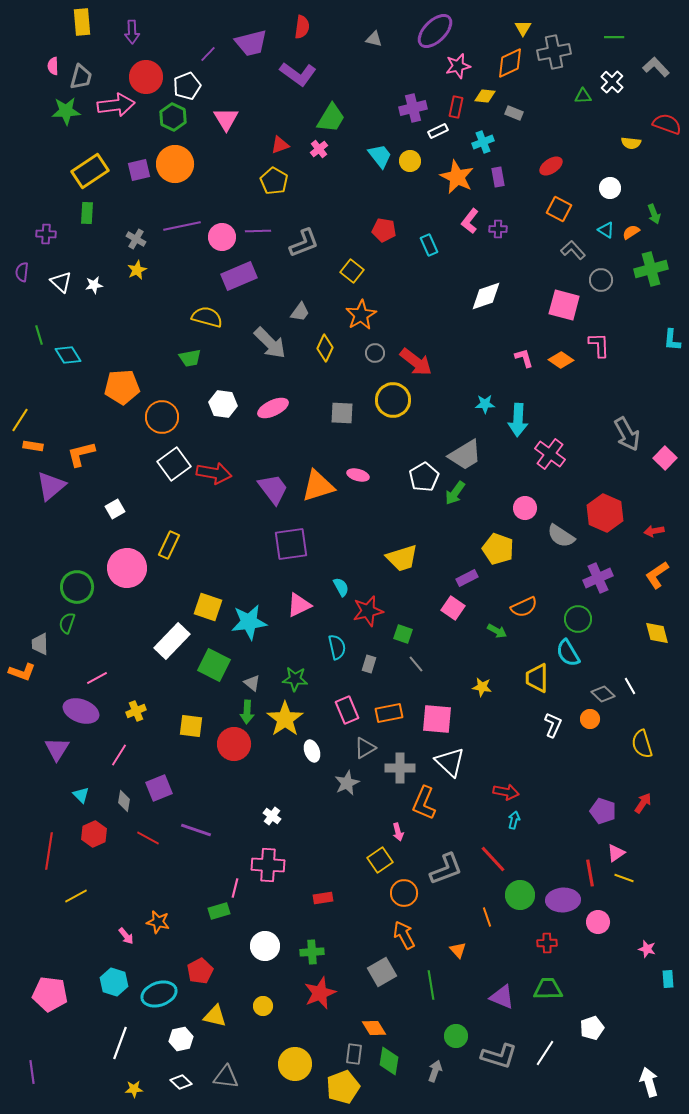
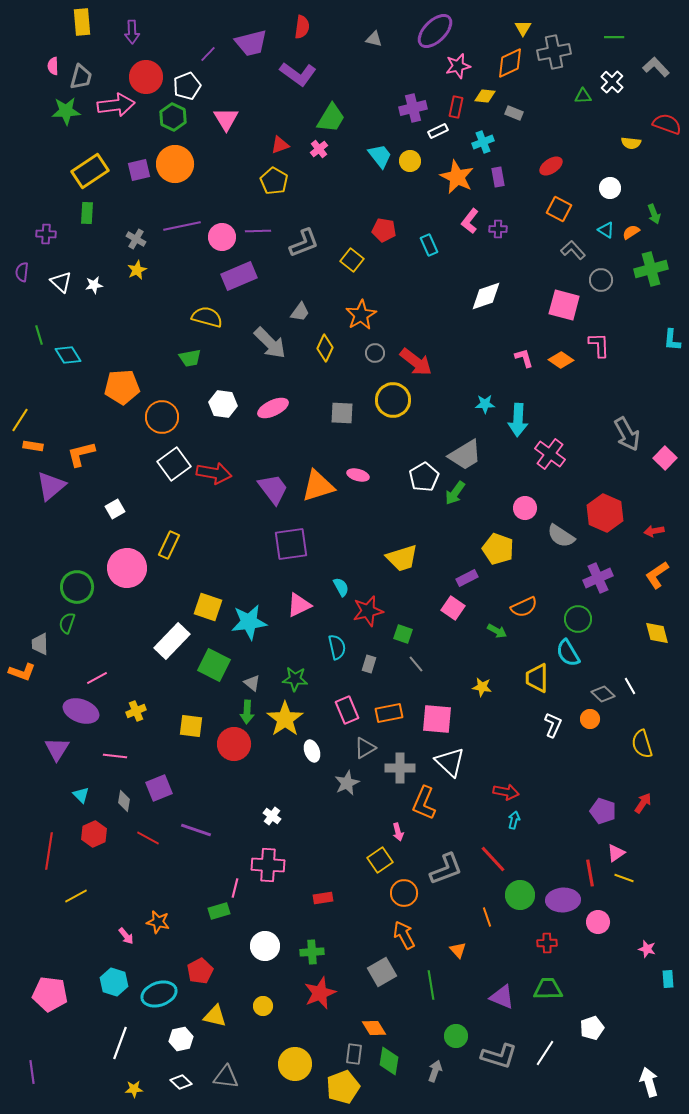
yellow square at (352, 271): moved 11 px up
pink line at (119, 755): moved 4 px left, 1 px down; rotated 65 degrees clockwise
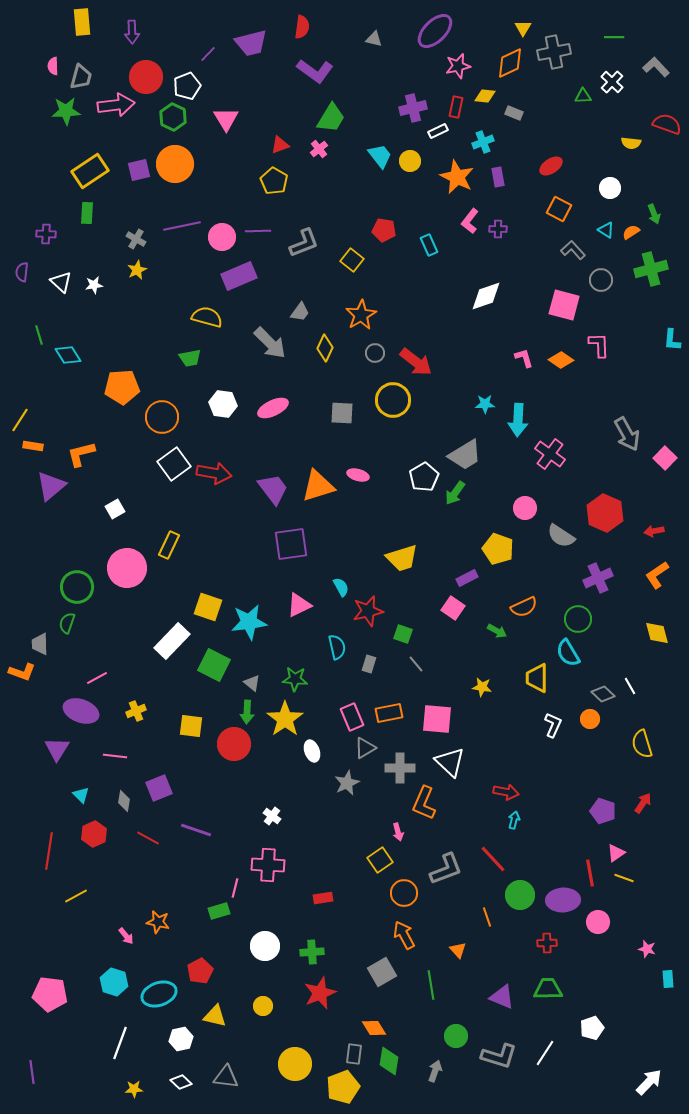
purple L-shape at (298, 74): moved 17 px right, 3 px up
pink rectangle at (347, 710): moved 5 px right, 7 px down
white arrow at (649, 1082): rotated 60 degrees clockwise
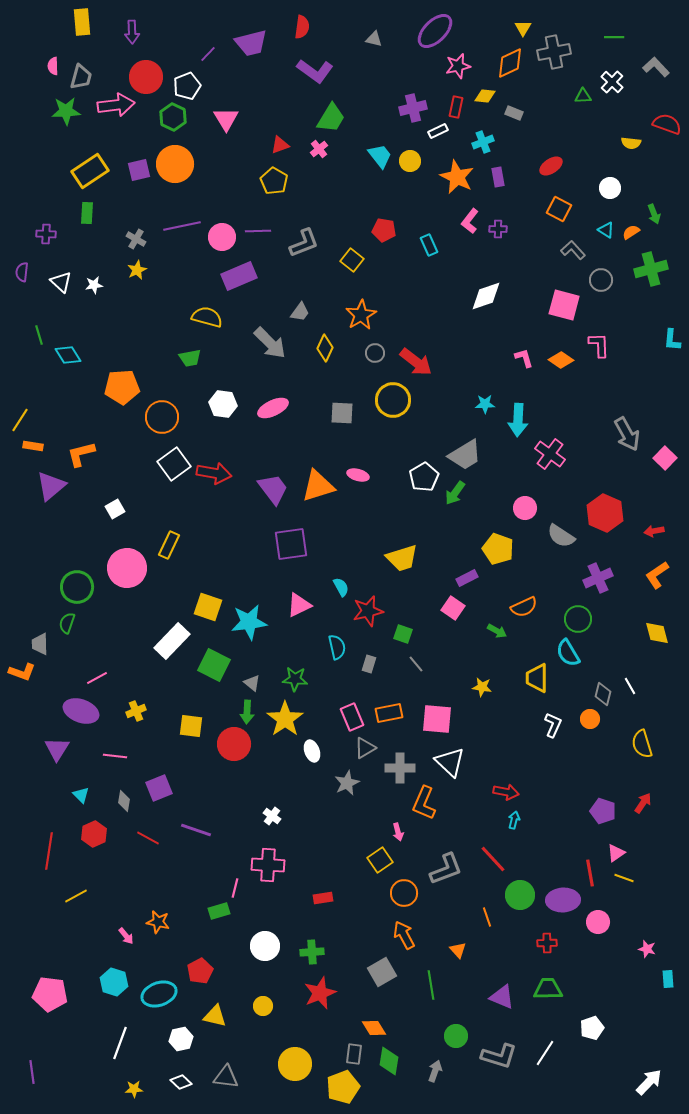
gray diamond at (603, 694): rotated 60 degrees clockwise
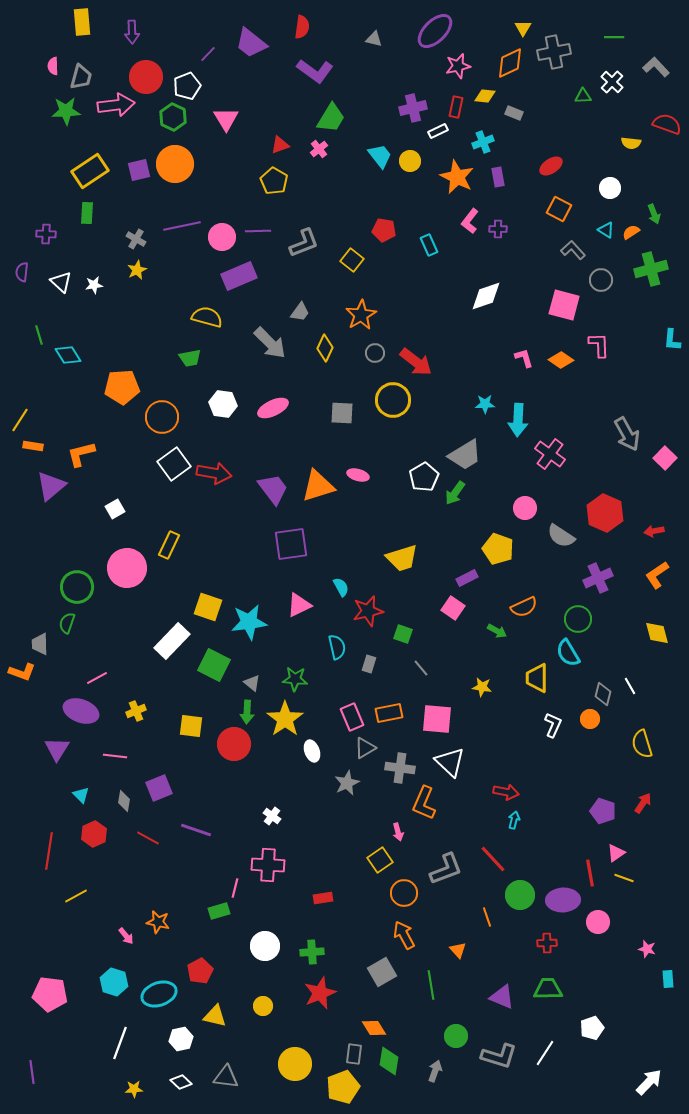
purple trapezoid at (251, 43): rotated 52 degrees clockwise
gray line at (416, 664): moved 5 px right, 4 px down
gray cross at (400, 768): rotated 8 degrees clockwise
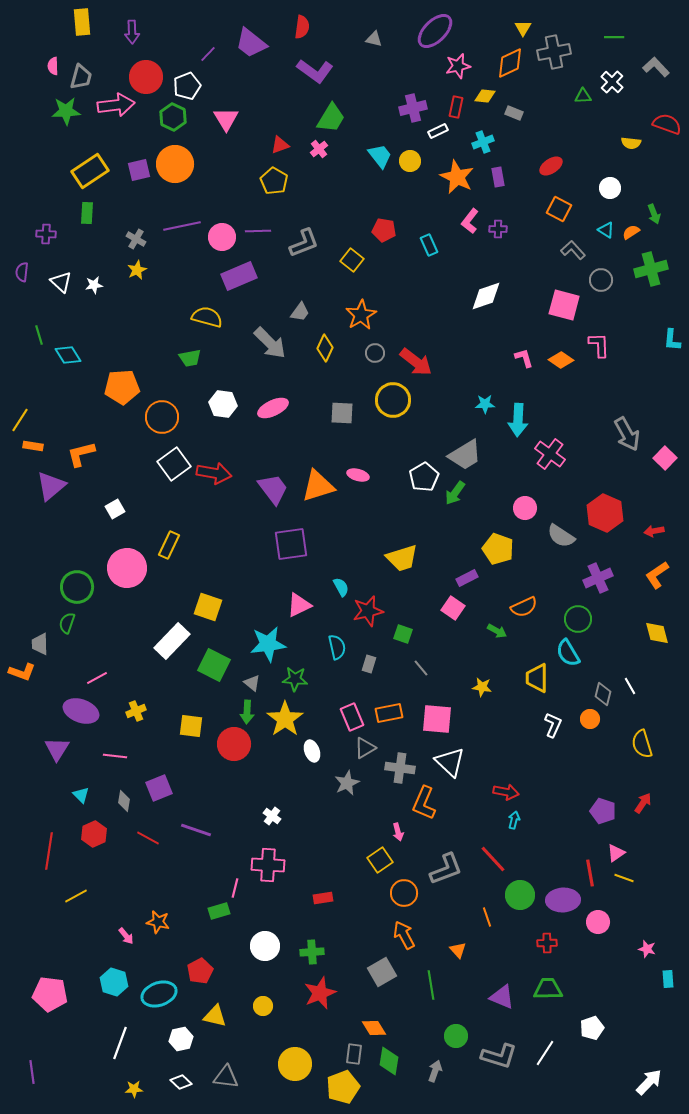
cyan star at (249, 622): moved 19 px right, 22 px down
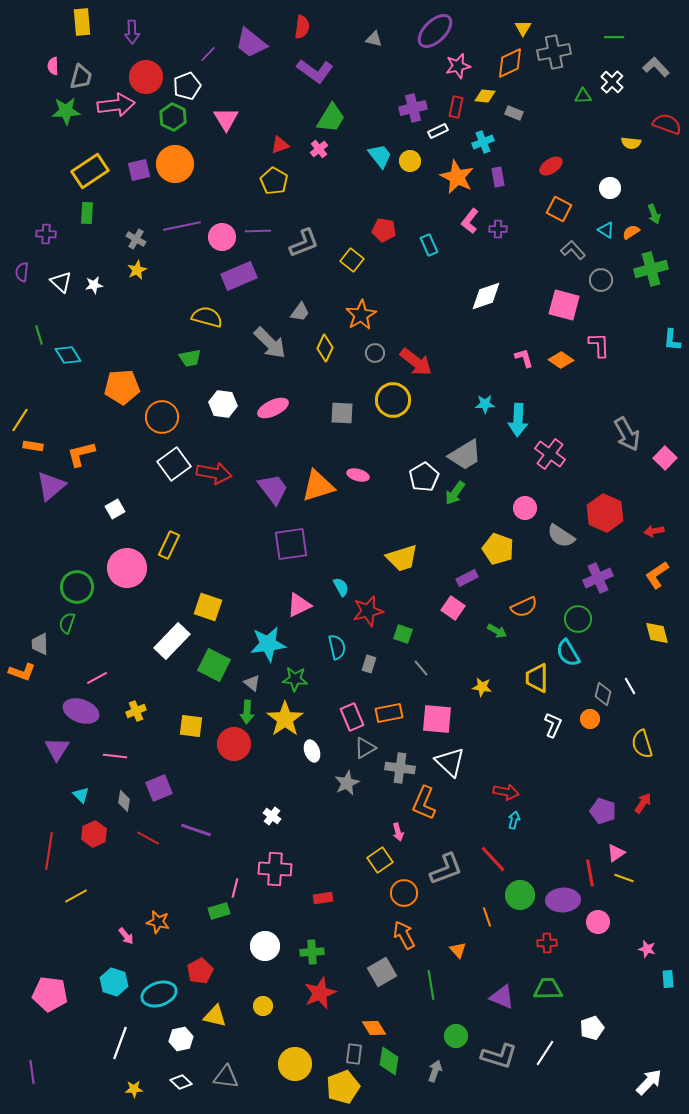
pink cross at (268, 865): moved 7 px right, 4 px down
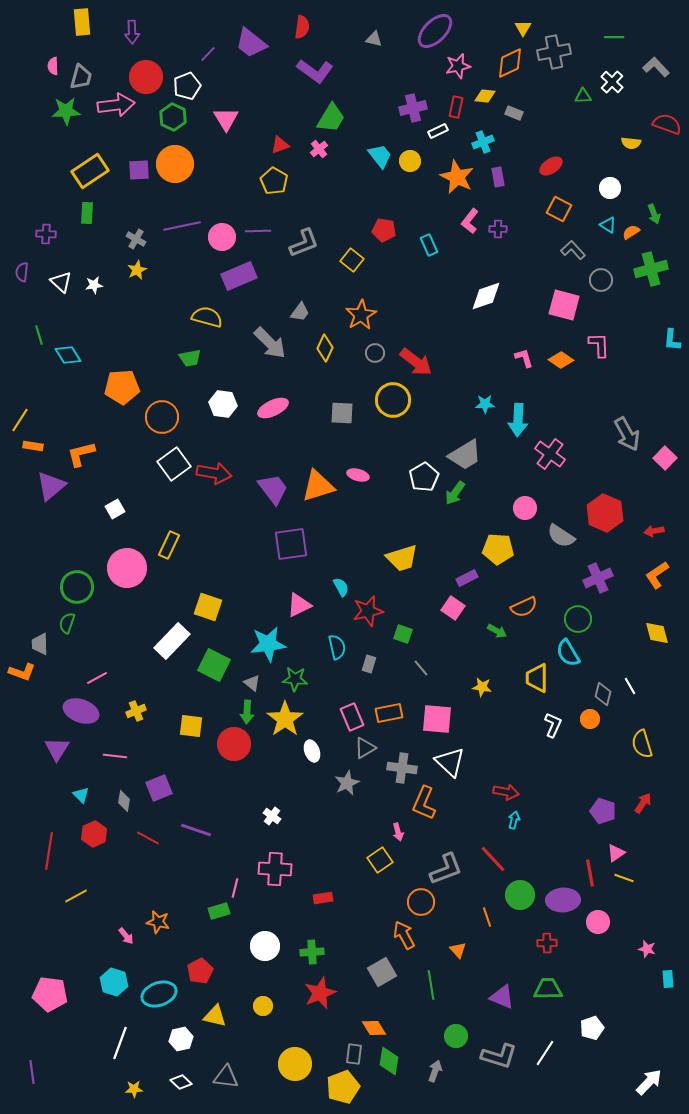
purple square at (139, 170): rotated 10 degrees clockwise
cyan triangle at (606, 230): moved 2 px right, 5 px up
yellow pentagon at (498, 549): rotated 16 degrees counterclockwise
gray cross at (400, 768): moved 2 px right
orange circle at (404, 893): moved 17 px right, 9 px down
